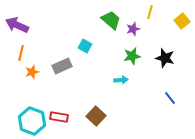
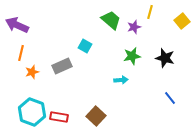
purple star: moved 1 px right, 2 px up
cyan hexagon: moved 9 px up
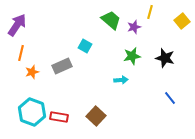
purple arrow: rotated 100 degrees clockwise
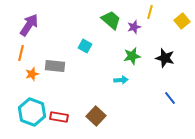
purple arrow: moved 12 px right
gray rectangle: moved 7 px left; rotated 30 degrees clockwise
orange star: moved 2 px down
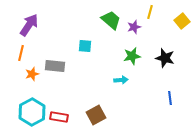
cyan square: rotated 24 degrees counterclockwise
blue line: rotated 32 degrees clockwise
cyan hexagon: rotated 12 degrees clockwise
brown square: moved 1 px up; rotated 18 degrees clockwise
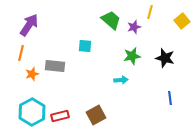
red rectangle: moved 1 px right, 1 px up; rotated 24 degrees counterclockwise
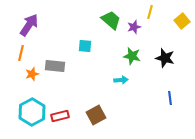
green star: rotated 24 degrees clockwise
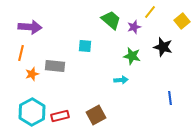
yellow line: rotated 24 degrees clockwise
purple arrow: moved 1 px right, 2 px down; rotated 60 degrees clockwise
black star: moved 2 px left, 11 px up
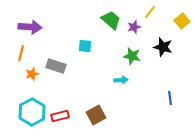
gray rectangle: moved 1 px right; rotated 12 degrees clockwise
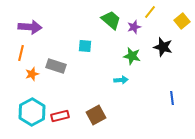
blue line: moved 2 px right
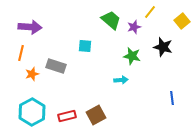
red rectangle: moved 7 px right
